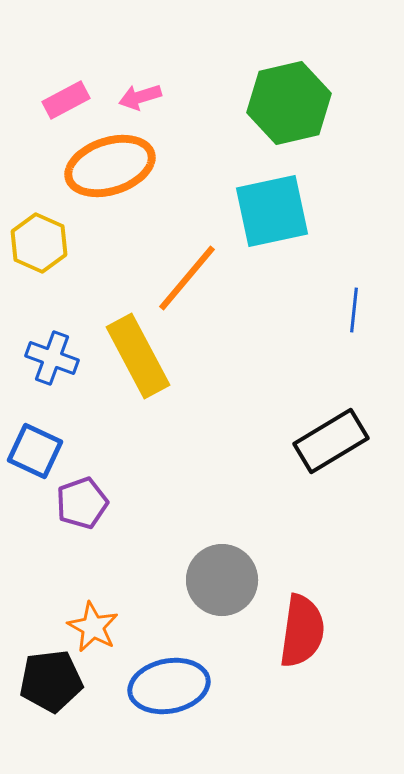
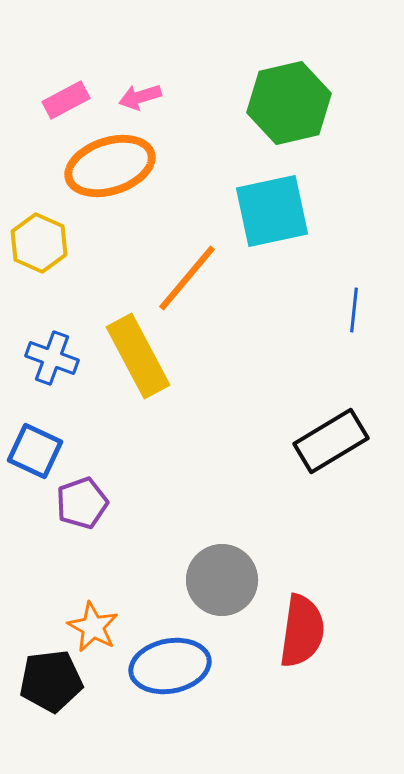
blue ellipse: moved 1 px right, 20 px up
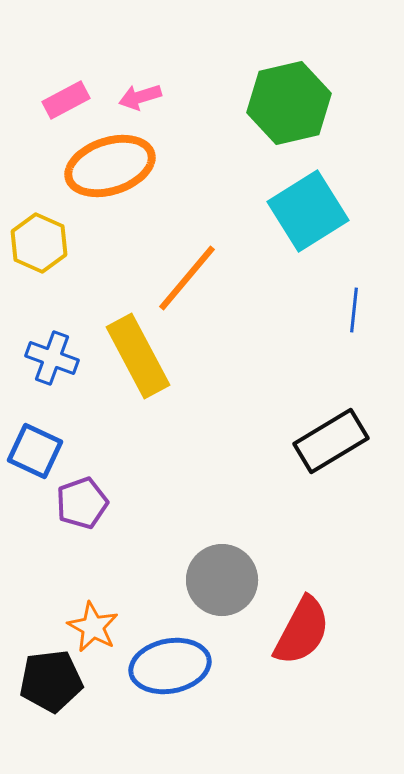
cyan square: moved 36 px right; rotated 20 degrees counterclockwise
red semicircle: rotated 20 degrees clockwise
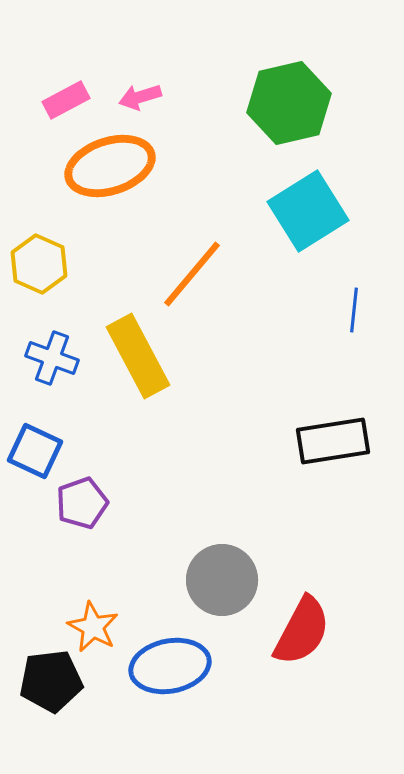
yellow hexagon: moved 21 px down
orange line: moved 5 px right, 4 px up
black rectangle: moved 2 px right; rotated 22 degrees clockwise
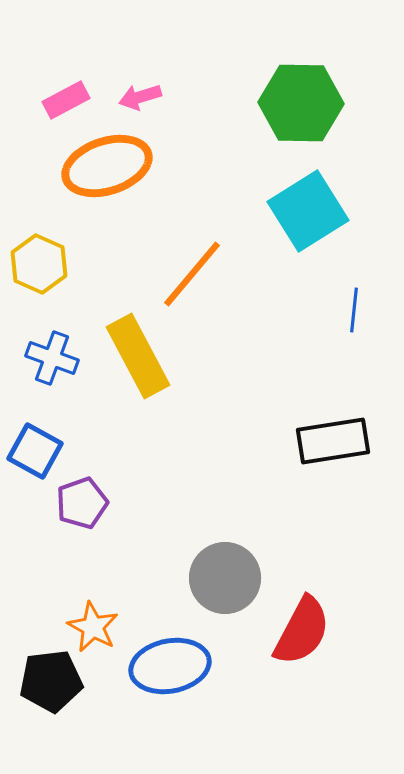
green hexagon: moved 12 px right; rotated 14 degrees clockwise
orange ellipse: moved 3 px left
blue square: rotated 4 degrees clockwise
gray circle: moved 3 px right, 2 px up
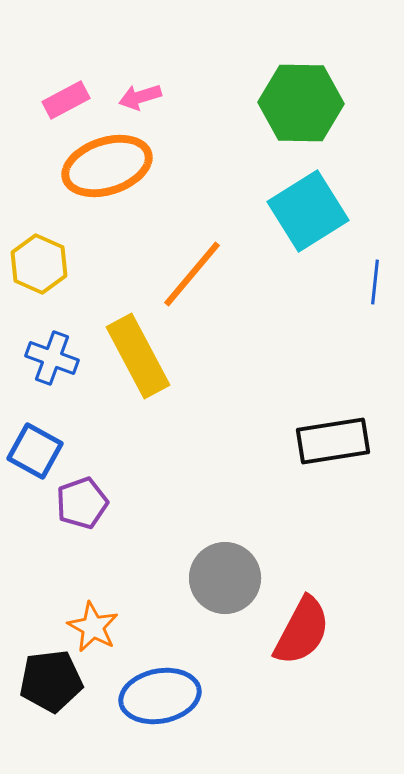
blue line: moved 21 px right, 28 px up
blue ellipse: moved 10 px left, 30 px down
